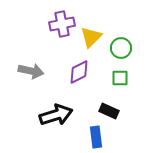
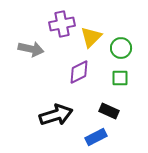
gray arrow: moved 22 px up
blue rectangle: rotated 70 degrees clockwise
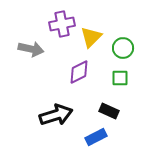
green circle: moved 2 px right
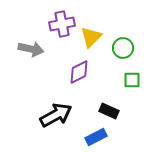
green square: moved 12 px right, 2 px down
black arrow: rotated 12 degrees counterclockwise
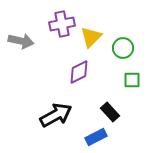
gray arrow: moved 10 px left, 8 px up
black rectangle: moved 1 px right, 1 px down; rotated 24 degrees clockwise
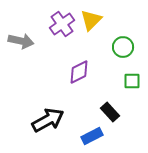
purple cross: rotated 25 degrees counterclockwise
yellow triangle: moved 17 px up
green circle: moved 1 px up
green square: moved 1 px down
black arrow: moved 8 px left, 5 px down
blue rectangle: moved 4 px left, 1 px up
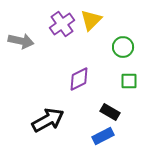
purple diamond: moved 7 px down
green square: moved 3 px left
black rectangle: rotated 18 degrees counterclockwise
blue rectangle: moved 11 px right
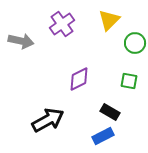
yellow triangle: moved 18 px right
green circle: moved 12 px right, 4 px up
green square: rotated 12 degrees clockwise
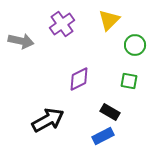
green circle: moved 2 px down
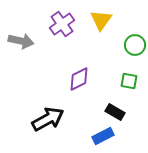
yellow triangle: moved 8 px left; rotated 10 degrees counterclockwise
black rectangle: moved 5 px right
black arrow: moved 1 px up
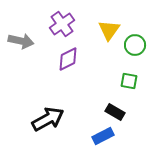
yellow triangle: moved 8 px right, 10 px down
purple diamond: moved 11 px left, 20 px up
